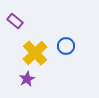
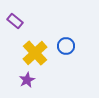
purple star: moved 1 px down
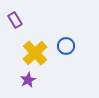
purple rectangle: moved 1 px up; rotated 21 degrees clockwise
purple star: moved 1 px right
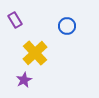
blue circle: moved 1 px right, 20 px up
purple star: moved 4 px left
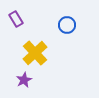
purple rectangle: moved 1 px right, 1 px up
blue circle: moved 1 px up
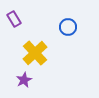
purple rectangle: moved 2 px left
blue circle: moved 1 px right, 2 px down
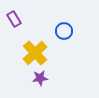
blue circle: moved 4 px left, 4 px down
purple star: moved 16 px right, 2 px up; rotated 21 degrees clockwise
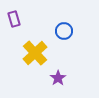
purple rectangle: rotated 14 degrees clockwise
purple star: moved 18 px right; rotated 28 degrees counterclockwise
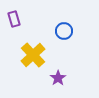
yellow cross: moved 2 px left, 2 px down
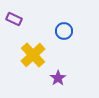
purple rectangle: rotated 49 degrees counterclockwise
